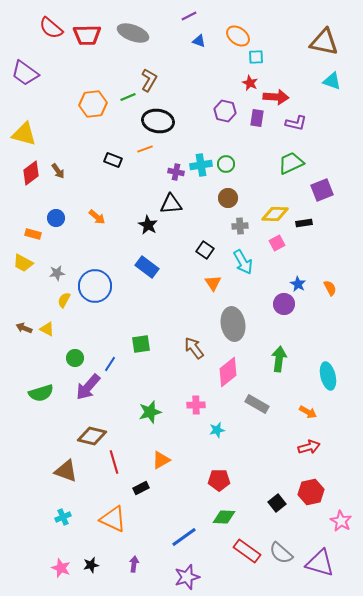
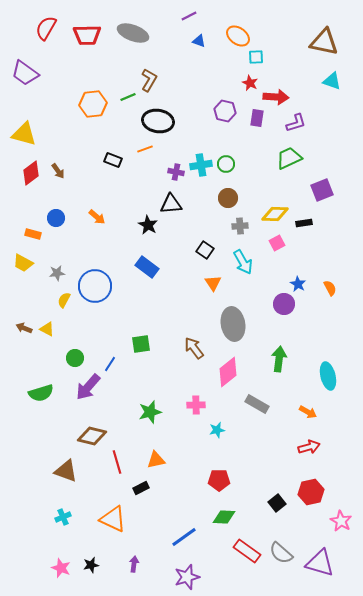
red semicircle at (51, 28): moved 5 px left; rotated 80 degrees clockwise
purple L-shape at (296, 123): rotated 30 degrees counterclockwise
green trapezoid at (291, 163): moved 2 px left, 5 px up
orange triangle at (161, 460): moved 5 px left; rotated 18 degrees clockwise
red line at (114, 462): moved 3 px right
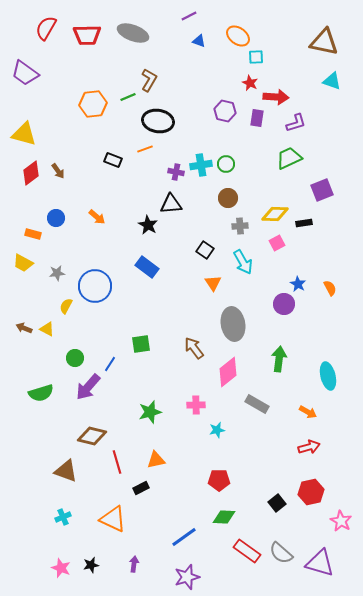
yellow semicircle at (64, 300): moved 2 px right, 6 px down
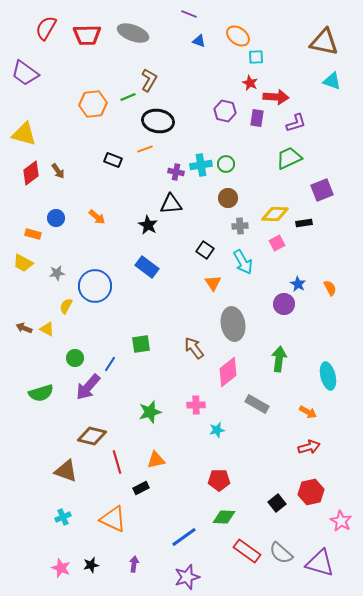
purple line at (189, 16): moved 2 px up; rotated 49 degrees clockwise
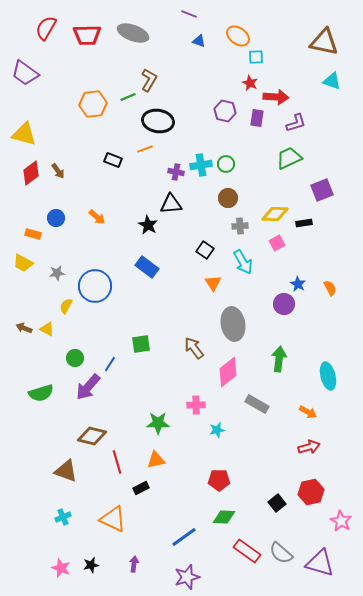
green star at (150, 412): moved 8 px right, 11 px down; rotated 15 degrees clockwise
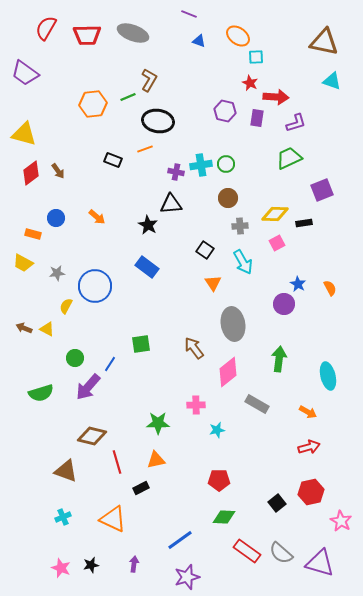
blue line at (184, 537): moved 4 px left, 3 px down
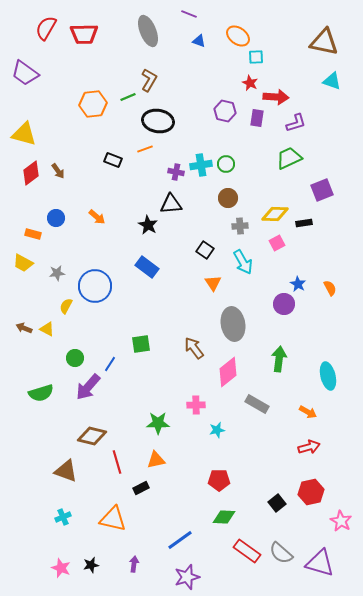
gray ellipse at (133, 33): moved 15 px right, 2 px up; rotated 48 degrees clockwise
red trapezoid at (87, 35): moved 3 px left, 1 px up
orange triangle at (113, 519): rotated 12 degrees counterclockwise
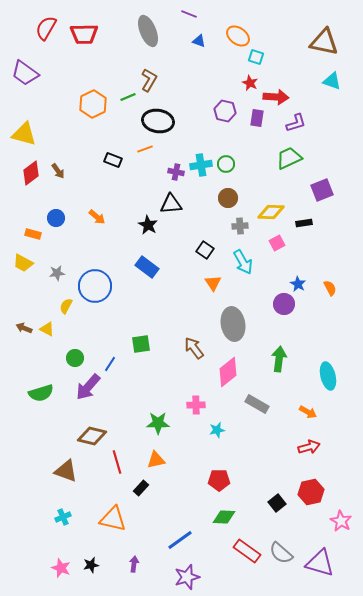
cyan square at (256, 57): rotated 21 degrees clockwise
orange hexagon at (93, 104): rotated 20 degrees counterclockwise
yellow diamond at (275, 214): moved 4 px left, 2 px up
black rectangle at (141, 488): rotated 21 degrees counterclockwise
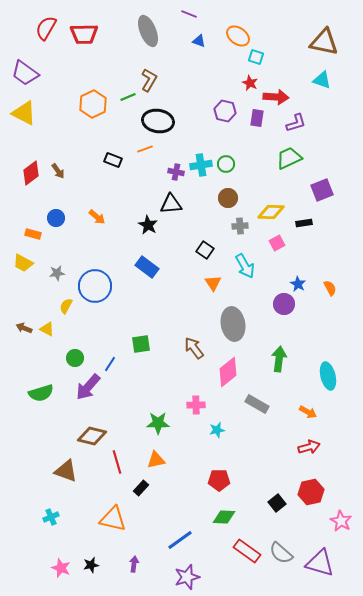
cyan triangle at (332, 81): moved 10 px left, 1 px up
yellow triangle at (24, 134): moved 21 px up; rotated 12 degrees clockwise
cyan arrow at (243, 262): moved 2 px right, 4 px down
cyan cross at (63, 517): moved 12 px left
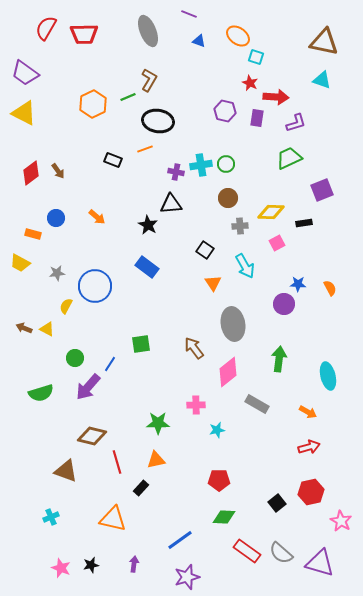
yellow trapezoid at (23, 263): moved 3 px left
blue star at (298, 284): rotated 28 degrees counterclockwise
